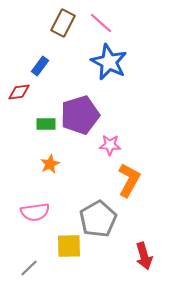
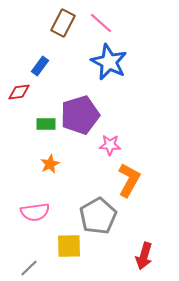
gray pentagon: moved 3 px up
red arrow: rotated 32 degrees clockwise
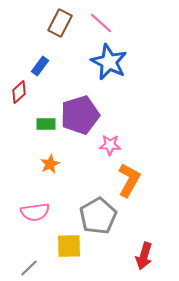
brown rectangle: moved 3 px left
red diamond: rotated 35 degrees counterclockwise
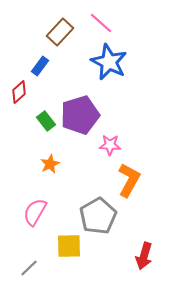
brown rectangle: moved 9 px down; rotated 16 degrees clockwise
green rectangle: moved 3 px up; rotated 54 degrees clockwise
pink semicircle: rotated 128 degrees clockwise
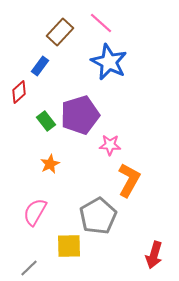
red arrow: moved 10 px right, 1 px up
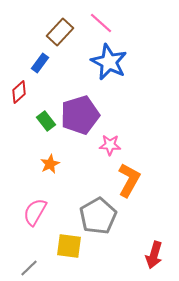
blue rectangle: moved 3 px up
yellow square: rotated 8 degrees clockwise
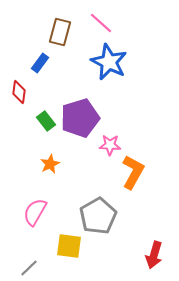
brown rectangle: rotated 28 degrees counterclockwise
red diamond: rotated 40 degrees counterclockwise
purple pentagon: moved 3 px down
orange L-shape: moved 4 px right, 8 px up
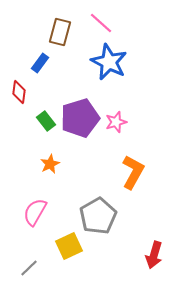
pink star: moved 6 px right, 23 px up; rotated 20 degrees counterclockwise
yellow square: rotated 32 degrees counterclockwise
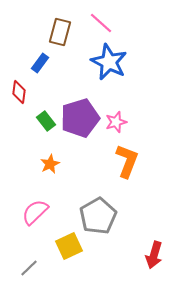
orange L-shape: moved 6 px left, 11 px up; rotated 8 degrees counterclockwise
pink semicircle: rotated 16 degrees clockwise
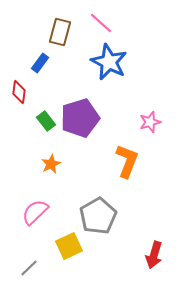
pink star: moved 34 px right
orange star: moved 1 px right
